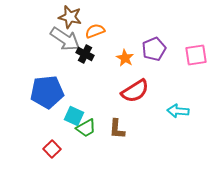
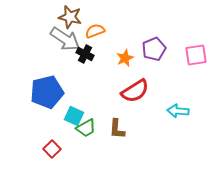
orange star: rotated 18 degrees clockwise
blue pentagon: rotated 8 degrees counterclockwise
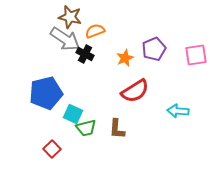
blue pentagon: moved 1 px left, 1 px down
cyan square: moved 1 px left, 2 px up
green trapezoid: rotated 15 degrees clockwise
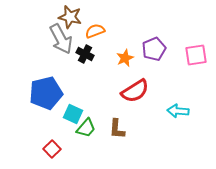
gray arrow: moved 4 px left; rotated 28 degrees clockwise
green trapezoid: rotated 35 degrees counterclockwise
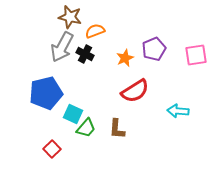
gray arrow: moved 1 px right, 8 px down; rotated 56 degrees clockwise
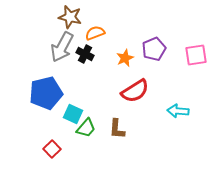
orange semicircle: moved 2 px down
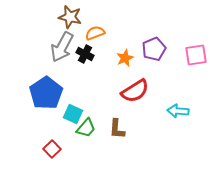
blue pentagon: rotated 20 degrees counterclockwise
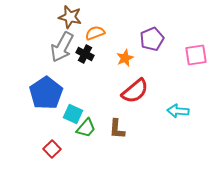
purple pentagon: moved 2 px left, 10 px up
red semicircle: rotated 8 degrees counterclockwise
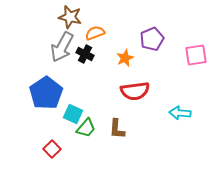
red semicircle: rotated 32 degrees clockwise
cyan arrow: moved 2 px right, 2 px down
